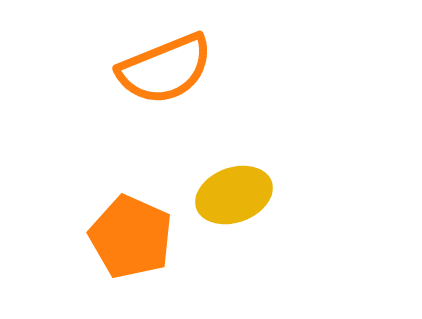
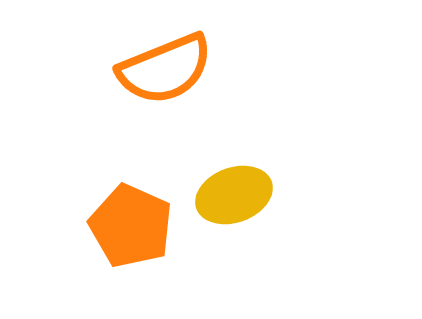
orange pentagon: moved 11 px up
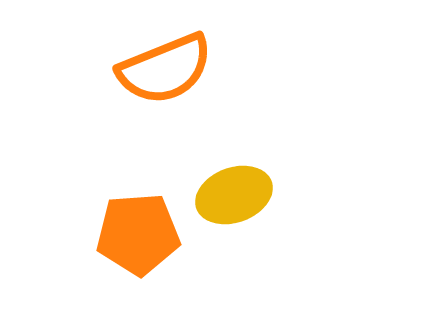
orange pentagon: moved 7 px right, 8 px down; rotated 28 degrees counterclockwise
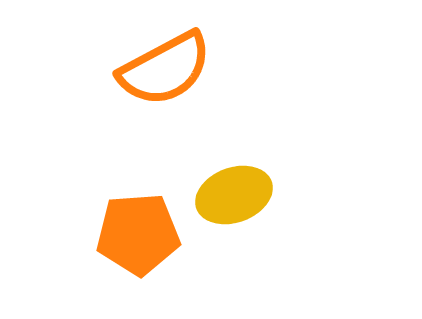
orange semicircle: rotated 6 degrees counterclockwise
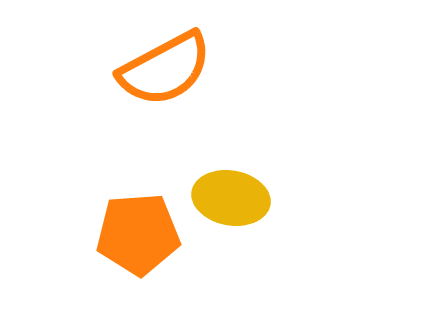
yellow ellipse: moved 3 px left, 3 px down; rotated 30 degrees clockwise
